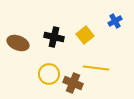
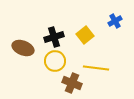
black cross: rotated 30 degrees counterclockwise
brown ellipse: moved 5 px right, 5 px down
yellow circle: moved 6 px right, 13 px up
brown cross: moved 1 px left
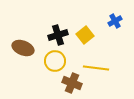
black cross: moved 4 px right, 2 px up
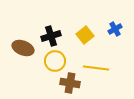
blue cross: moved 8 px down
black cross: moved 7 px left, 1 px down
brown cross: moved 2 px left; rotated 12 degrees counterclockwise
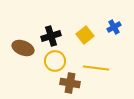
blue cross: moved 1 px left, 2 px up
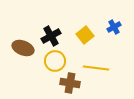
black cross: rotated 12 degrees counterclockwise
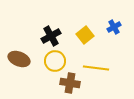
brown ellipse: moved 4 px left, 11 px down
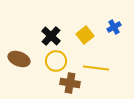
black cross: rotated 18 degrees counterclockwise
yellow circle: moved 1 px right
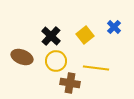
blue cross: rotated 16 degrees counterclockwise
brown ellipse: moved 3 px right, 2 px up
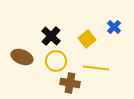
yellow square: moved 2 px right, 4 px down
